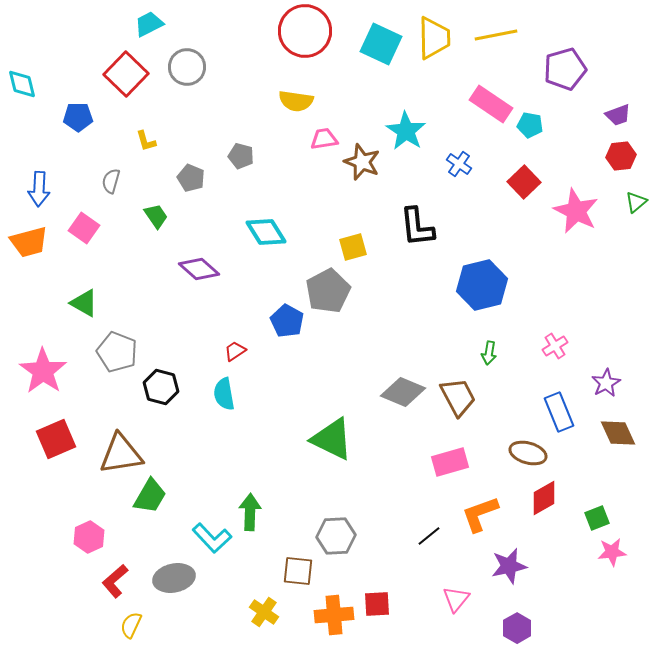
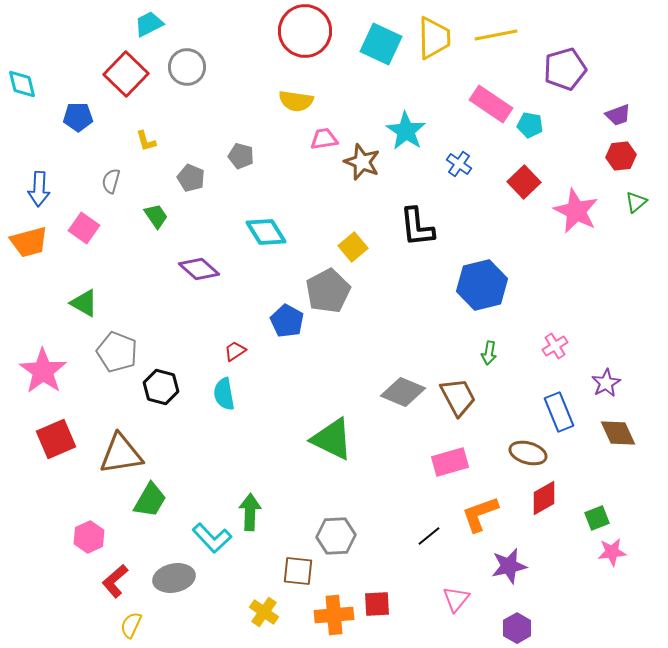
yellow square at (353, 247): rotated 24 degrees counterclockwise
green trapezoid at (150, 496): moved 4 px down
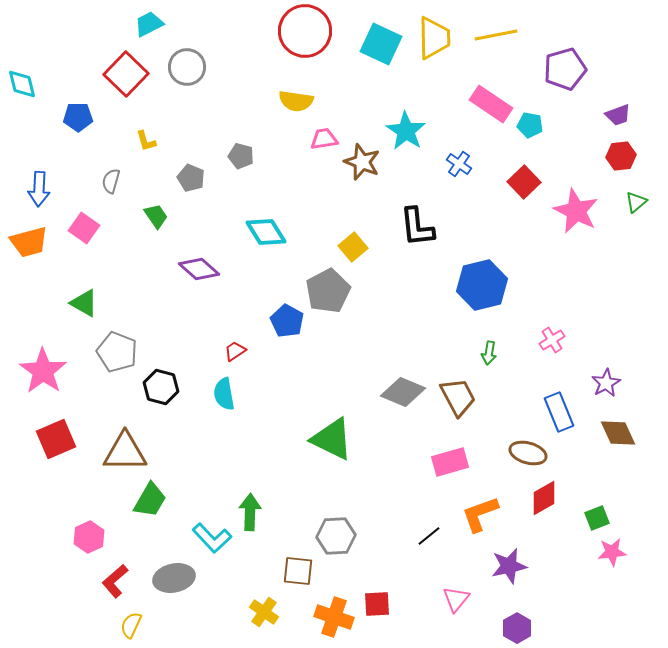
pink cross at (555, 346): moved 3 px left, 6 px up
brown triangle at (121, 454): moved 4 px right, 2 px up; rotated 9 degrees clockwise
orange cross at (334, 615): moved 2 px down; rotated 24 degrees clockwise
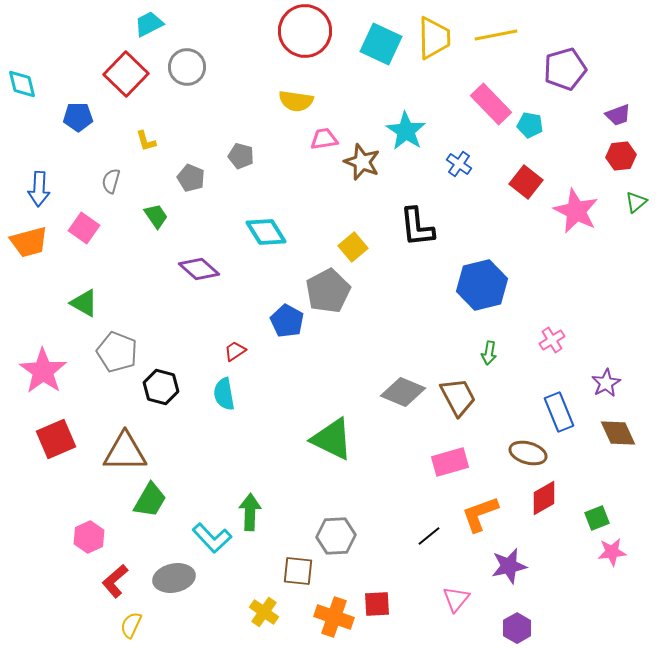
pink rectangle at (491, 104): rotated 12 degrees clockwise
red square at (524, 182): moved 2 px right; rotated 8 degrees counterclockwise
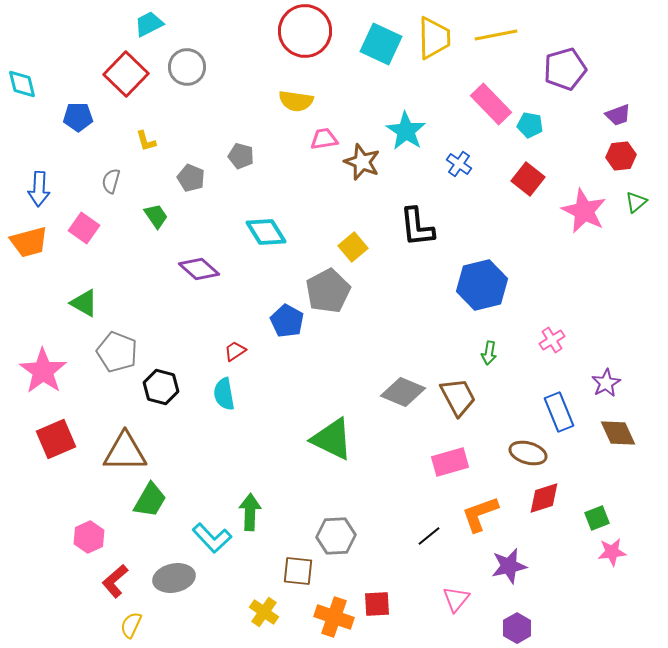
red square at (526, 182): moved 2 px right, 3 px up
pink star at (576, 211): moved 8 px right
red diamond at (544, 498): rotated 12 degrees clockwise
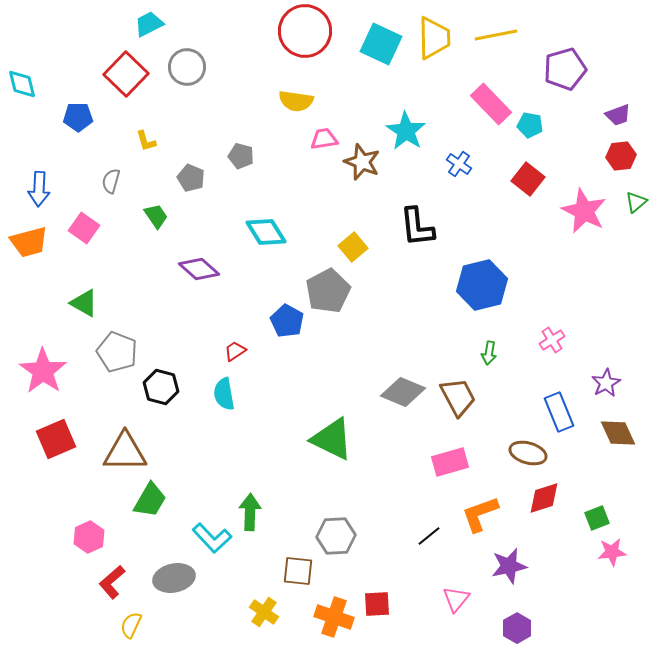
red L-shape at (115, 581): moved 3 px left, 1 px down
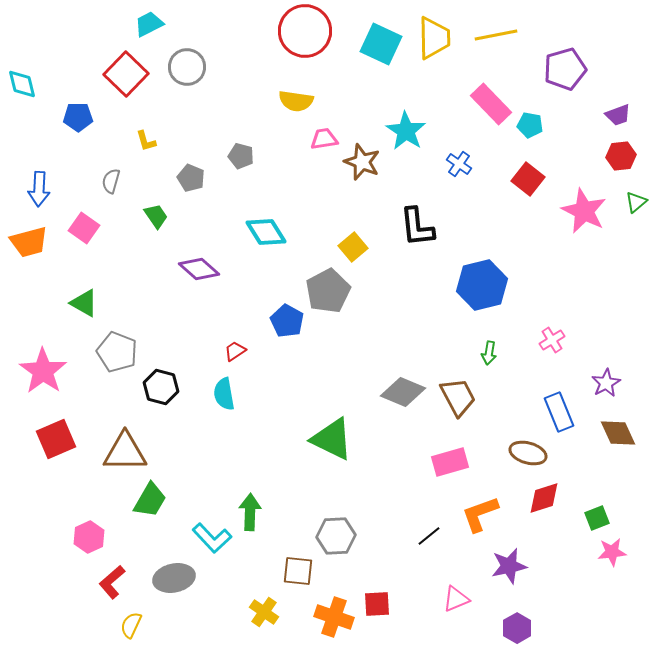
pink triangle at (456, 599): rotated 28 degrees clockwise
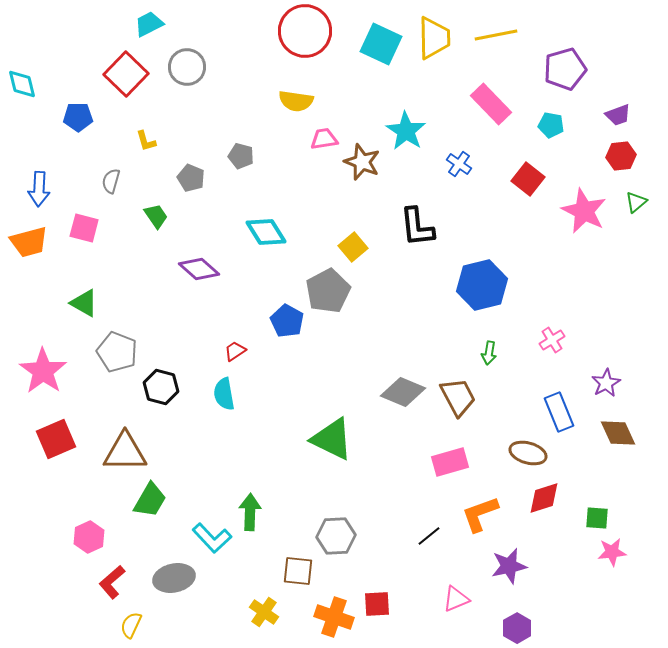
cyan pentagon at (530, 125): moved 21 px right
pink square at (84, 228): rotated 20 degrees counterclockwise
green square at (597, 518): rotated 25 degrees clockwise
